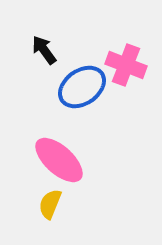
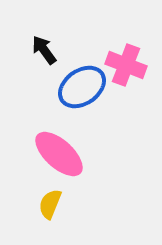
pink ellipse: moved 6 px up
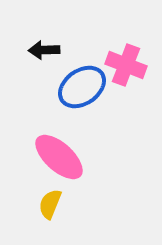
black arrow: rotated 56 degrees counterclockwise
pink ellipse: moved 3 px down
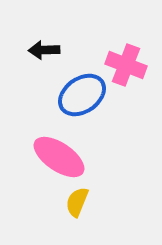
blue ellipse: moved 8 px down
pink ellipse: rotated 8 degrees counterclockwise
yellow semicircle: moved 27 px right, 2 px up
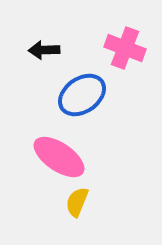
pink cross: moved 1 px left, 17 px up
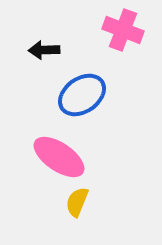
pink cross: moved 2 px left, 18 px up
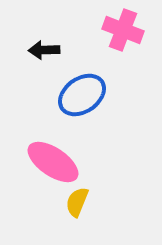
pink ellipse: moved 6 px left, 5 px down
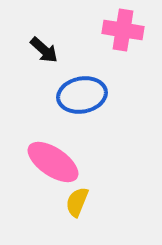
pink cross: rotated 12 degrees counterclockwise
black arrow: rotated 136 degrees counterclockwise
blue ellipse: rotated 24 degrees clockwise
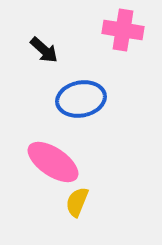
blue ellipse: moved 1 px left, 4 px down
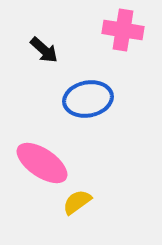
blue ellipse: moved 7 px right
pink ellipse: moved 11 px left, 1 px down
yellow semicircle: rotated 32 degrees clockwise
